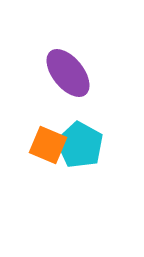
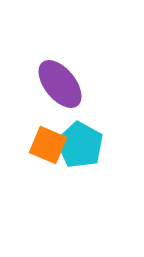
purple ellipse: moved 8 px left, 11 px down
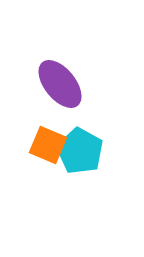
cyan pentagon: moved 6 px down
